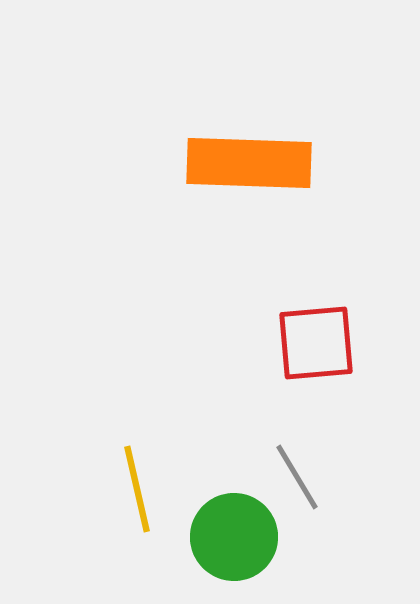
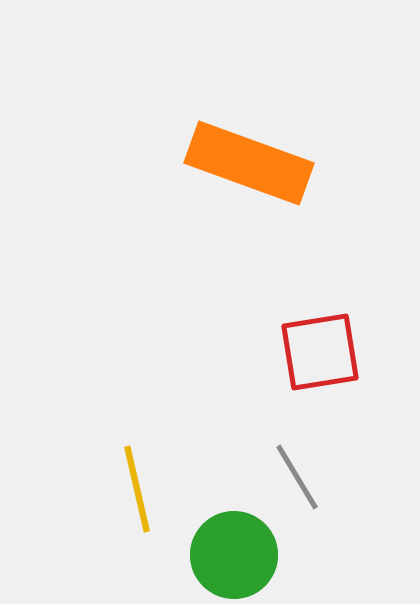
orange rectangle: rotated 18 degrees clockwise
red square: moved 4 px right, 9 px down; rotated 4 degrees counterclockwise
green circle: moved 18 px down
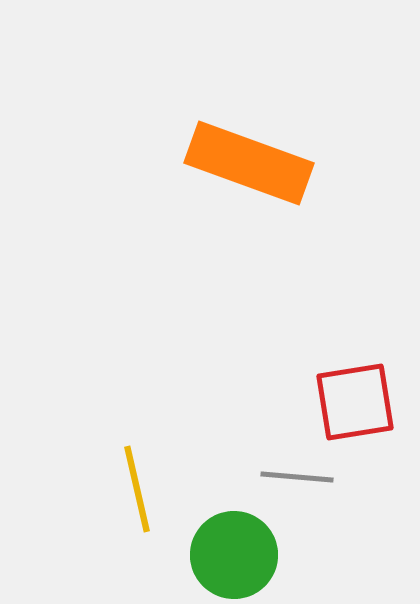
red square: moved 35 px right, 50 px down
gray line: rotated 54 degrees counterclockwise
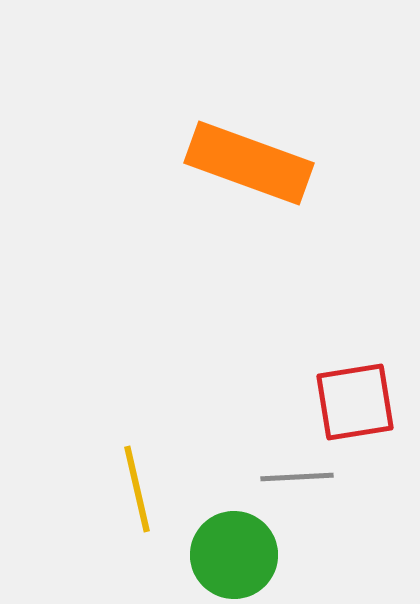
gray line: rotated 8 degrees counterclockwise
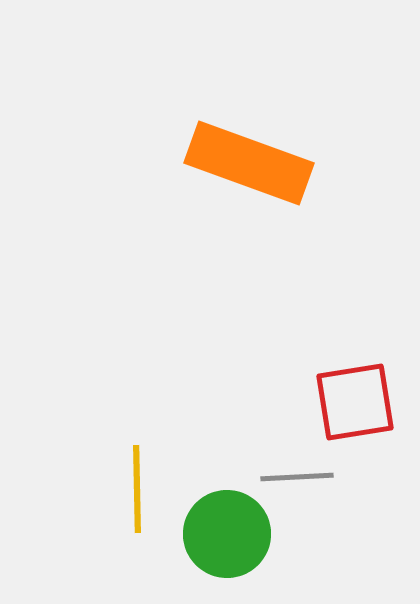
yellow line: rotated 12 degrees clockwise
green circle: moved 7 px left, 21 px up
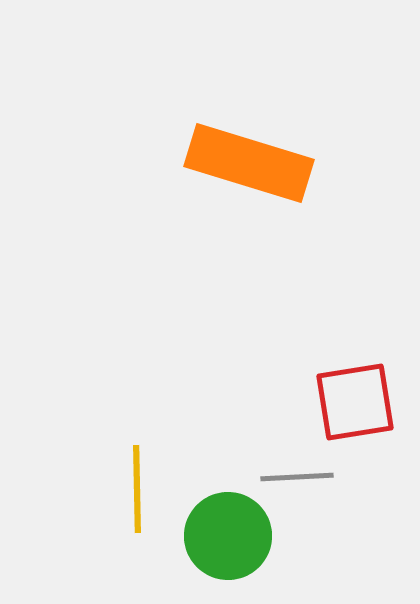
orange rectangle: rotated 3 degrees counterclockwise
green circle: moved 1 px right, 2 px down
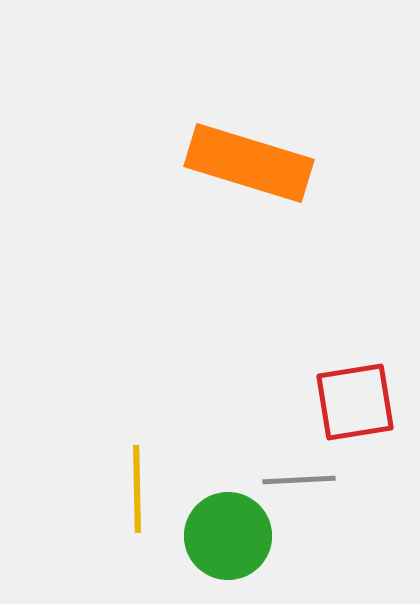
gray line: moved 2 px right, 3 px down
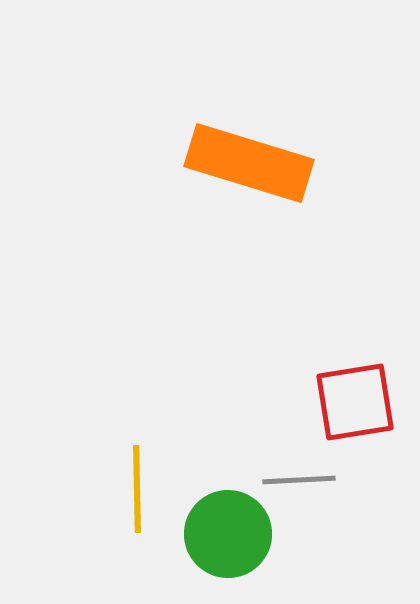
green circle: moved 2 px up
